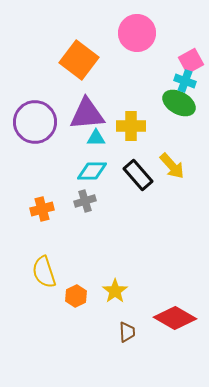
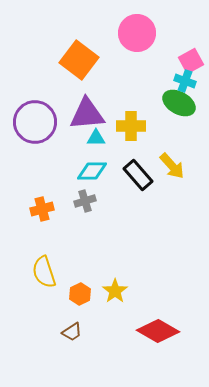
orange hexagon: moved 4 px right, 2 px up
red diamond: moved 17 px left, 13 px down
brown trapezoid: moved 55 px left; rotated 60 degrees clockwise
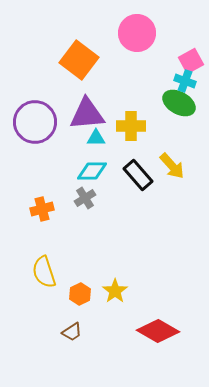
gray cross: moved 3 px up; rotated 15 degrees counterclockwise
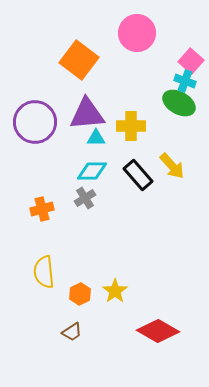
pink square: rotated 20 degrees counterclockwise
yellow semicircle: rotated 12 degrees clockwise
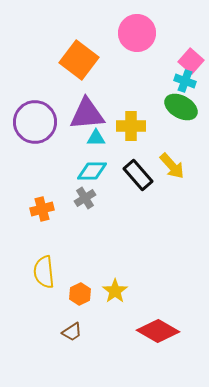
green ellipse: moved 2 px right, 4 px down
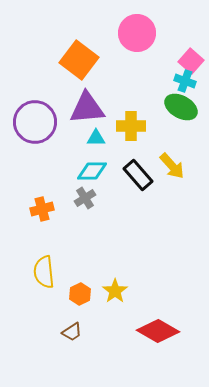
purple triangle: moved 6 px up
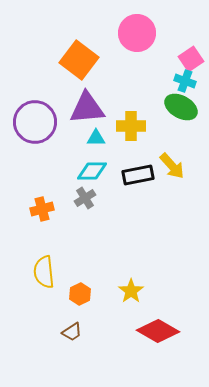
pink square: moved 2 px up; rotated 15 degrees clockwise
black rectangle: rotated 60 degrees counterclockwise
yellow star: moved 16 px right
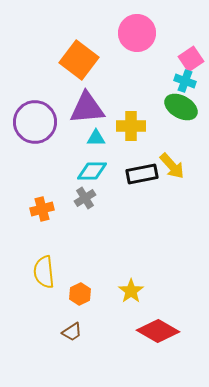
black rectangle: moved 4 px right, 1 px up
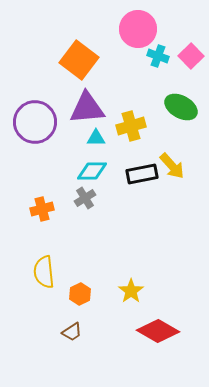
pink circle: moved 1 px right, 4 px up
pink square: moved 3 px up; rotated 10 degrees counterclockwise
cyan cross: moved 27 px left, 25 px up
yellow cross: rotated 16 degrees counterclockwise
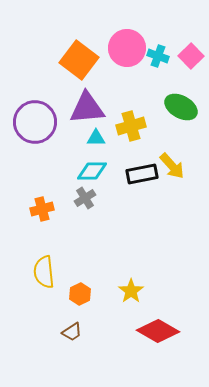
pink circle: moved 11 px left, 19 px down
